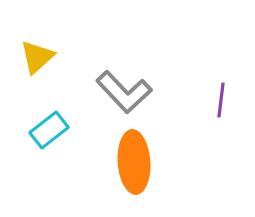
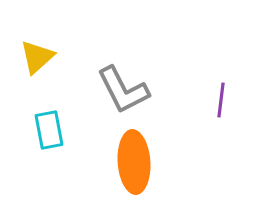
gray L-shape: moved 1 px left, 2 px up; rotated 16 degrees clockwise
cyan rectangle: rotated 63 degrees counterclockwise
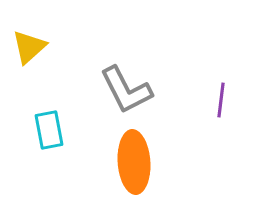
yellow triangle: moved 8 px left, 10 px up
gray L-shape: moved 3 px right
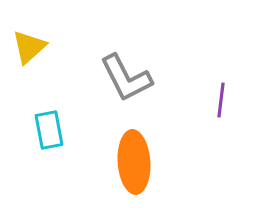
gray L-shape: moved 12 px up
